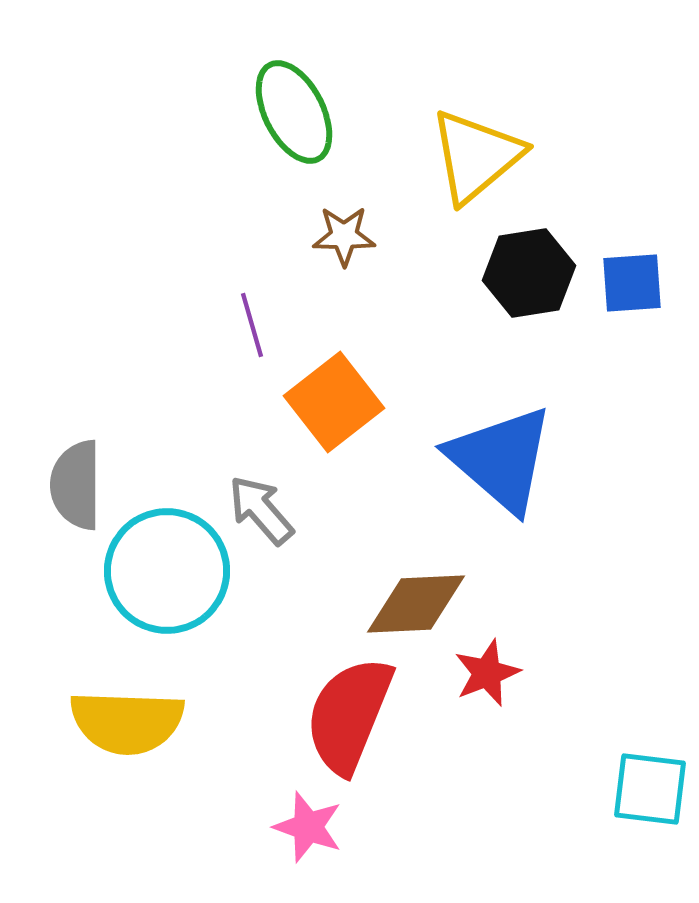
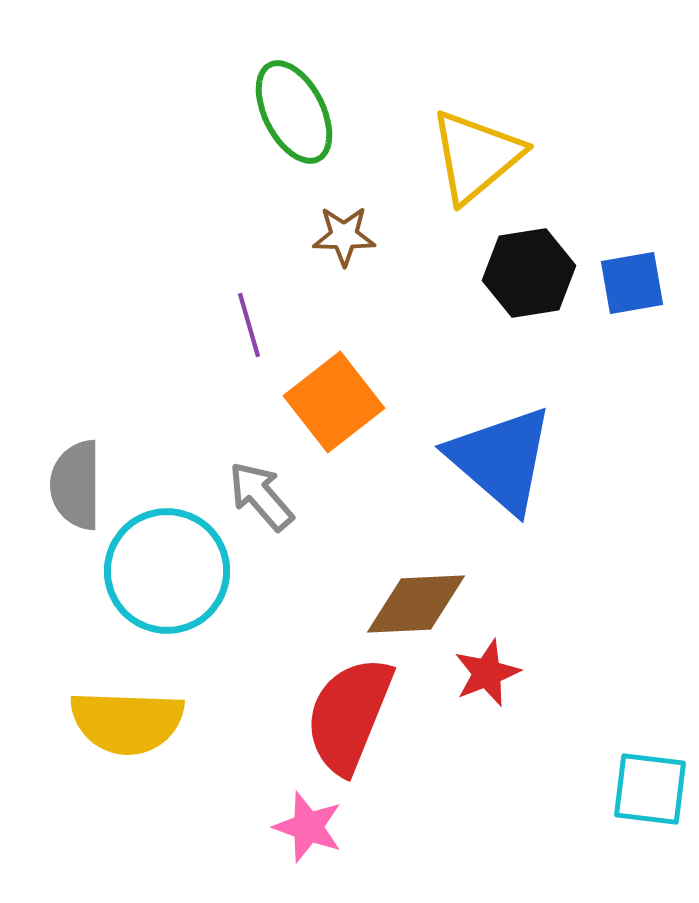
blue square: rotated 6 degrees counterclockwise
purple line: moved 3 px left
gray arrow: moved 14 px up
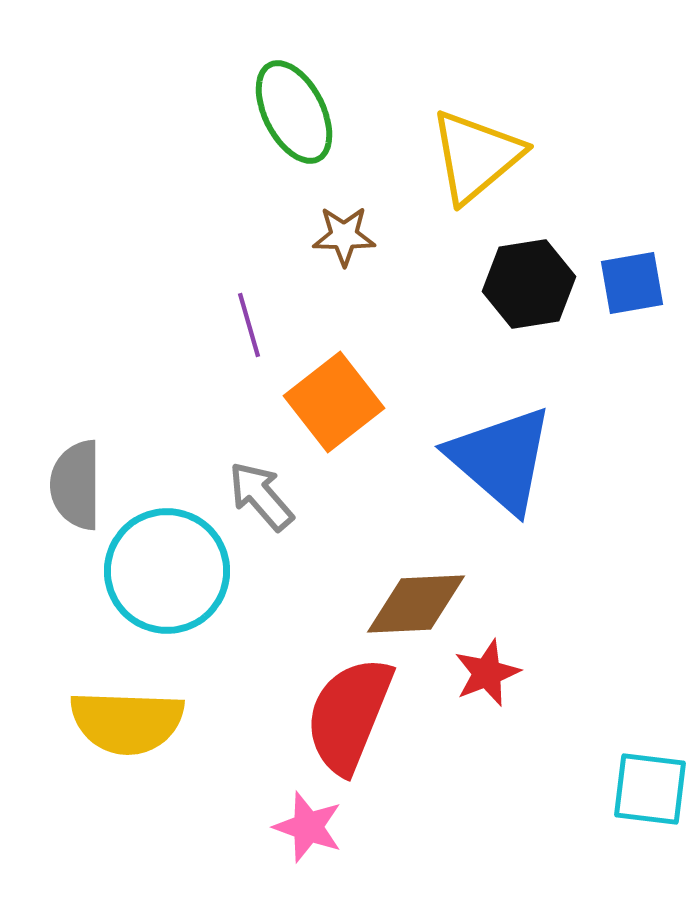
black hexagon: moved 11 px down
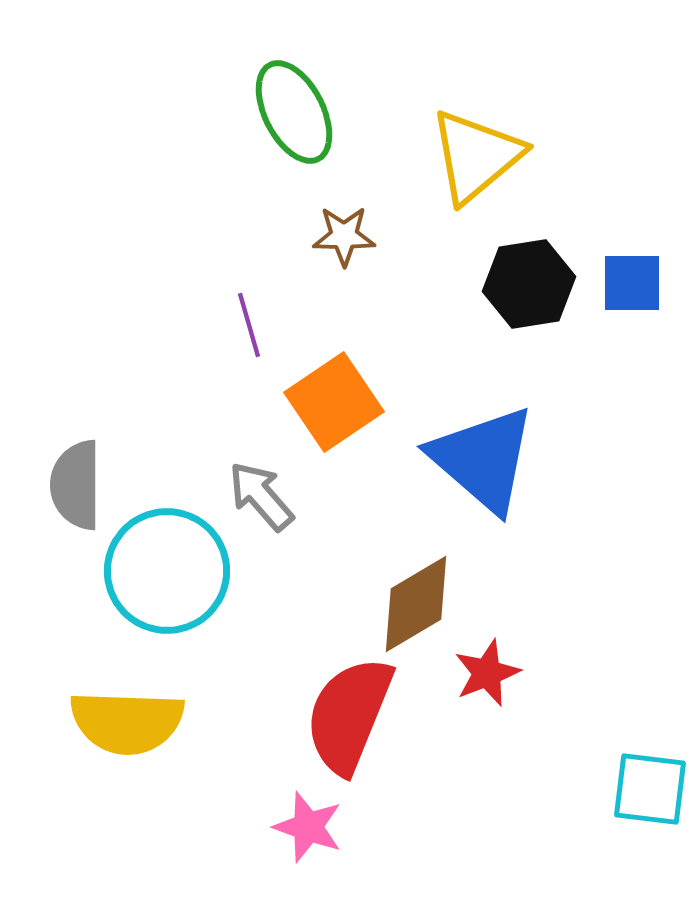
blue square: rotated 10 degrees clockwise
orange square: rotated 4 degrees clockwise
blue triangle: moved 18 px left
brown diamond: rotated 28 degrees counterclockwise
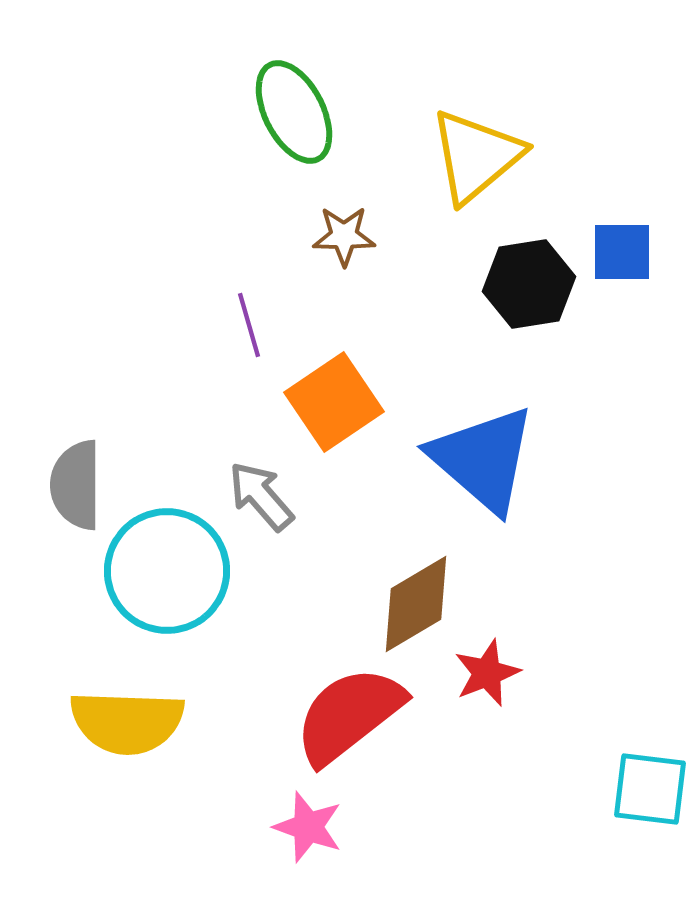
blue square: moved 10 px left, 31 px up
red semicircle: rotated 30 degrees clockwise
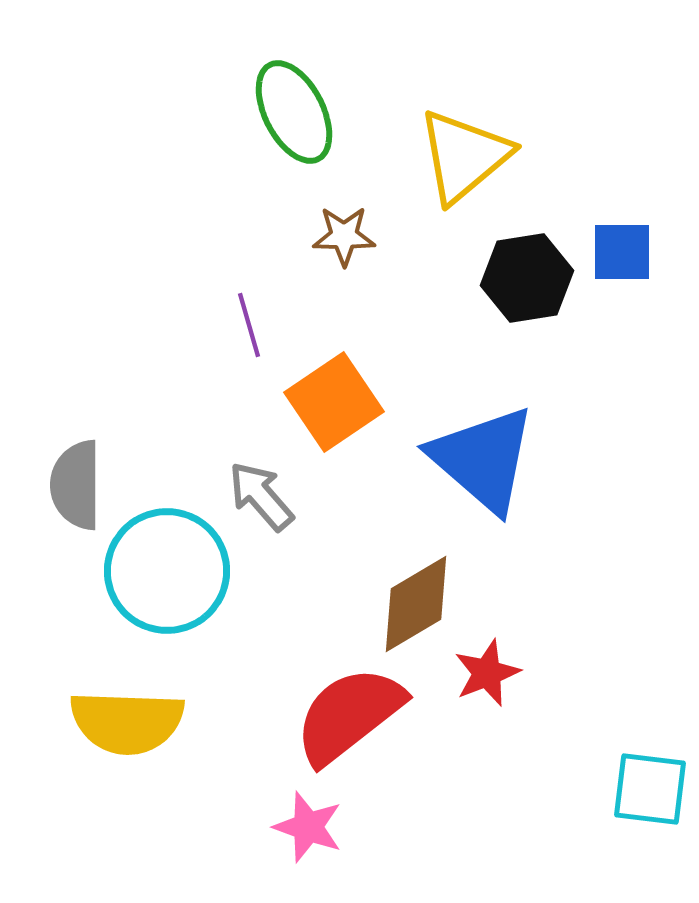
yellow triangle: moved 12 px left
black hexagon: moved 2 px left, 6 px up
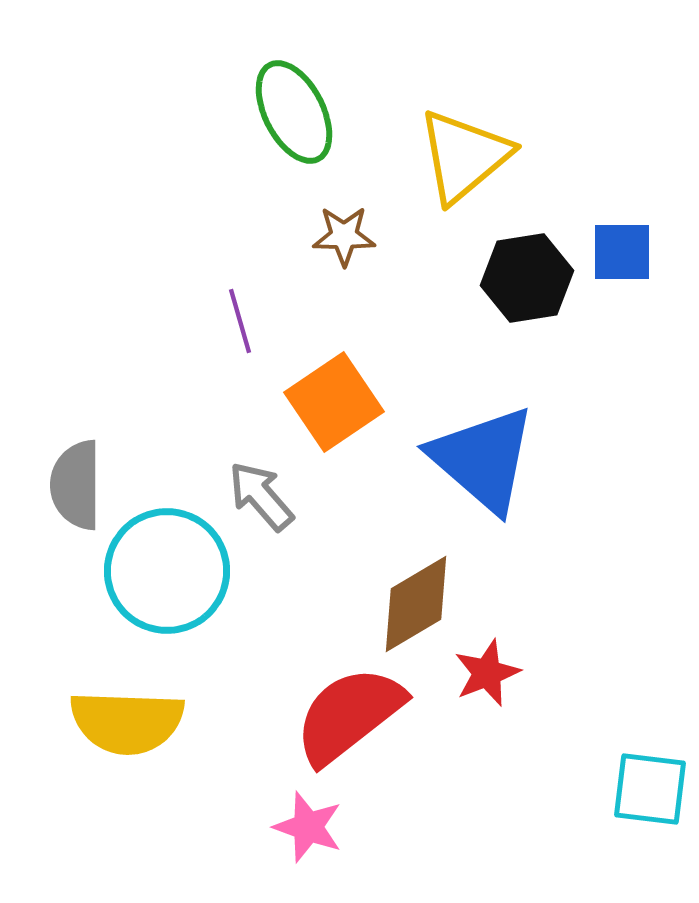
purple line: moved 9 px left, 4 px up
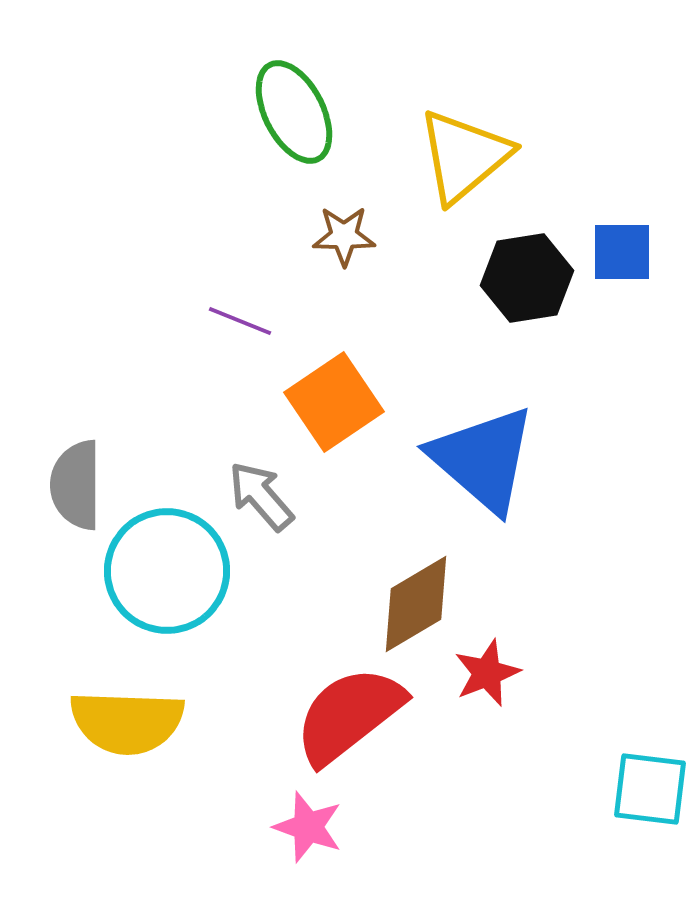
purple line: rotated 52 degrees counterclockwise
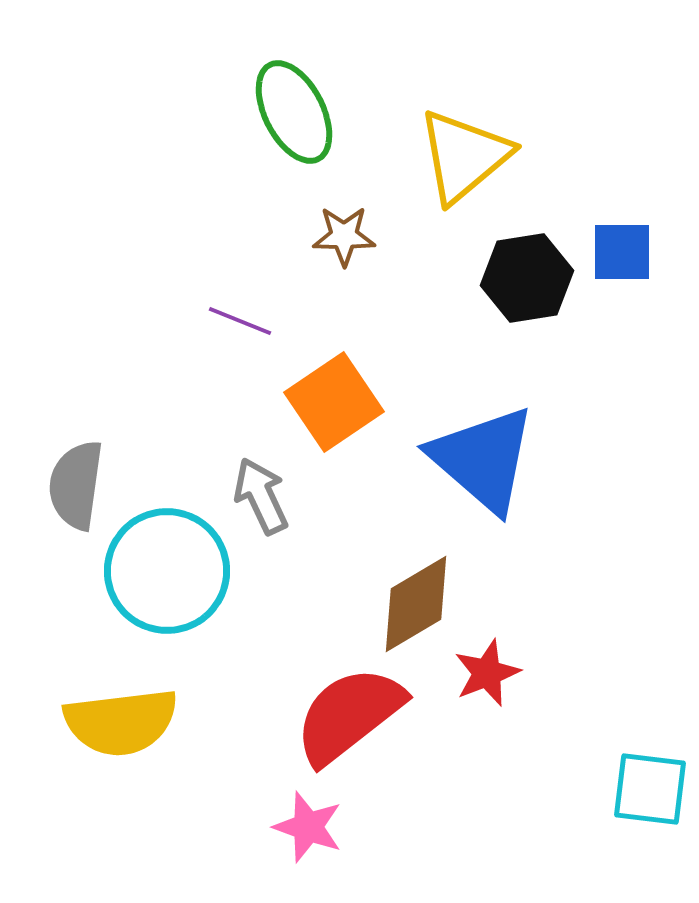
gray semicircle: rotated 8 degrees clockwise
gray arrow: rotated 16 degrees clockwise
yellow semicircle: moved 6 px left; rotated 9 degrees counterclockwise
